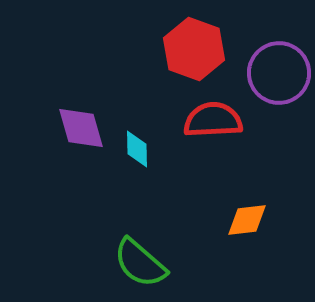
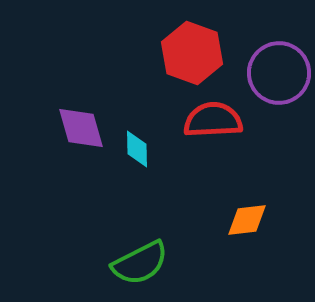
red hexagon: moved 2 px left, 4 px down
green semicircle: rotated 68 degrees counterclockwise
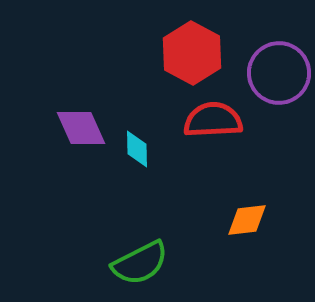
red hexagon: rotated 8 degrees clockwise
purple diamond: rotated 8 degrees counterclockwise
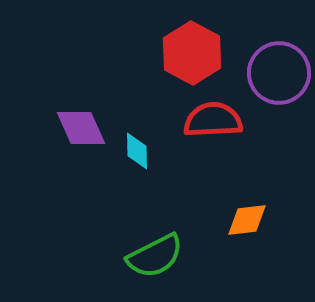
cyan diamond: moved 2 px down
green semicircle: moved 15 px right, 7 px up
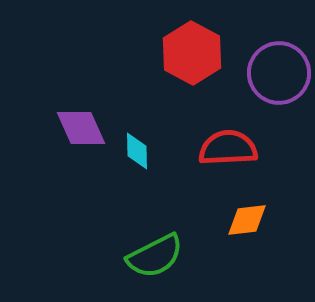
red semicircle: moved 15 px right, 28 px down
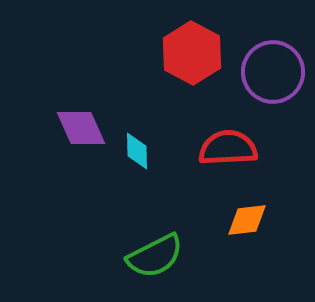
purple circle: moved 6 px left, 1 px up
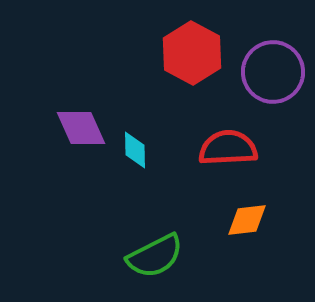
cyan diamond: moved 2 px left, 1 px up
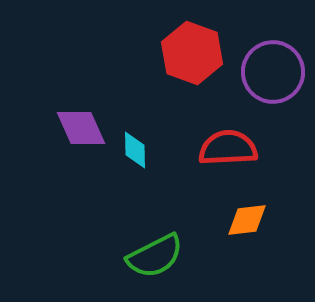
red hexagon: rotated 8 degrees counterclockwise
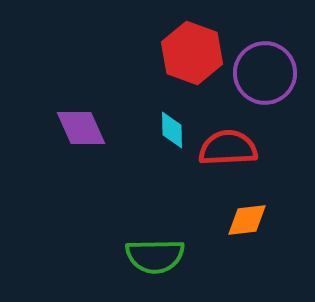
purple circle: moved 8 px left, 1 px down
cyan diamond: moved 37 px right, 20 px up
green semicircle: rotated 26 degrees clockwise
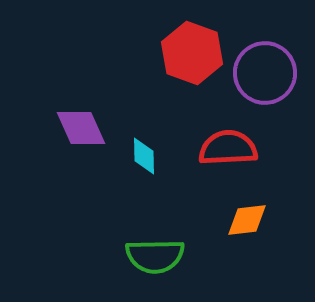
cyan diamond: moved 28 px left, 26 px down
